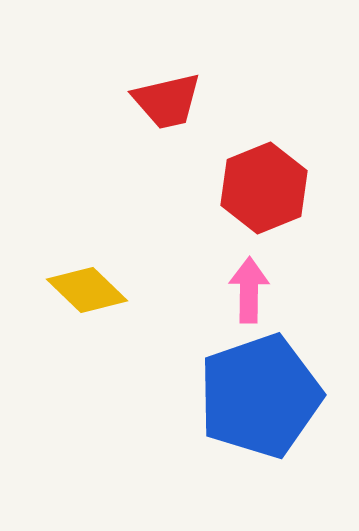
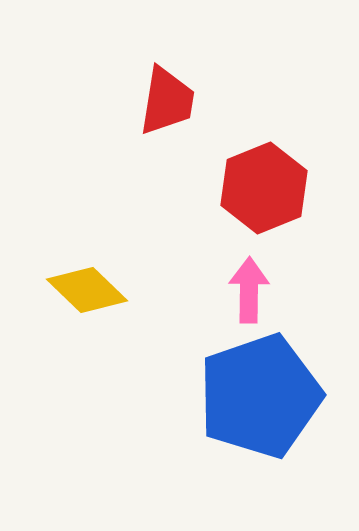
red trapezoid: rotated 68 degrees counterclockwise
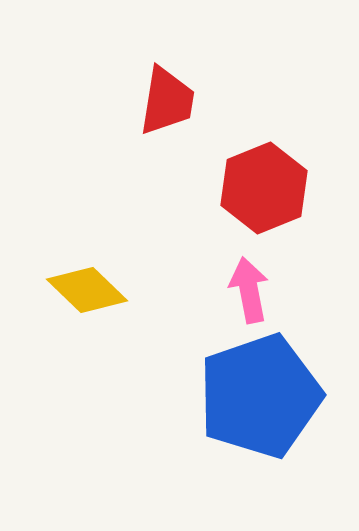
pink arrow: rotated 12 degrees counterclockwise
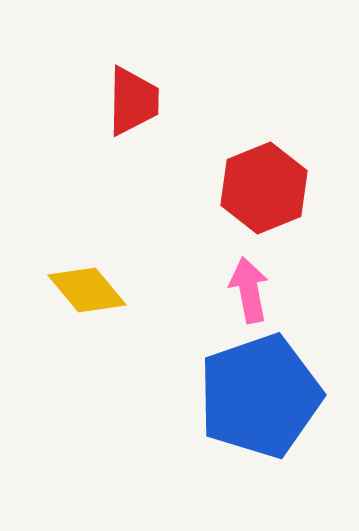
red trapezoid: moved 34 px left; rotated 8 degrees counterclockwise
yellow diamond: rotated 6 degrees clockwise
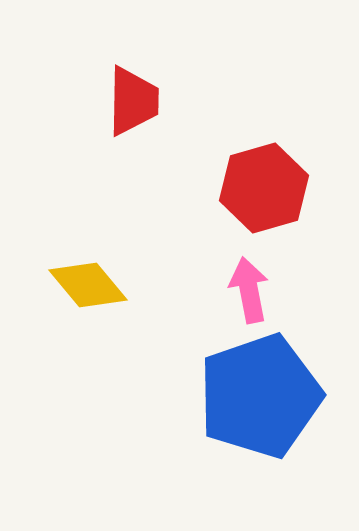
red hexagon: rotated 6 degrees clockwise
yellow diamond: moved 1 px right, 5 px up
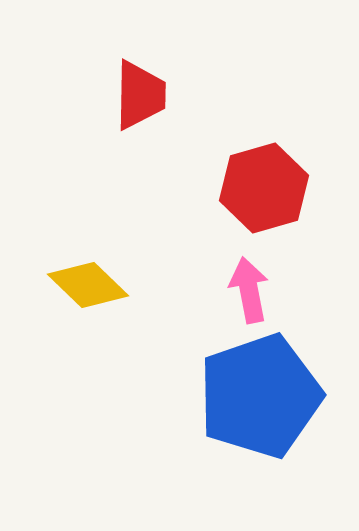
red trapezoid: moved 7 px right, 6 px up
yellow diamond: rotated 6 degrees counterclockwise
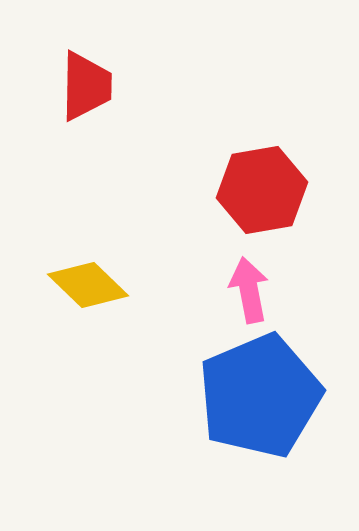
red trapezoid: moved 54 px left, 9 px up
red hexagon: moved 2 px left, 2 px down; rotated 6 degrees clockwise
blue pentagon: rotated 4 degrees counterclockwise
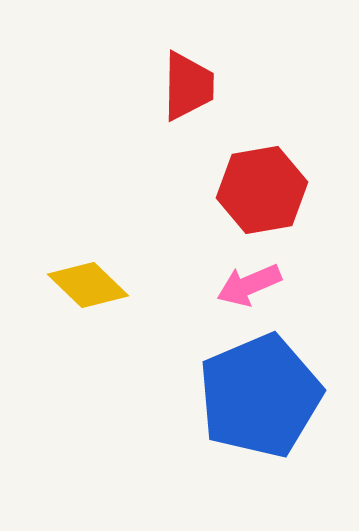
red trapezoid: moved 102 px right
pink arrow: moved 5 px up; rotated 102 degrees counterclockwise
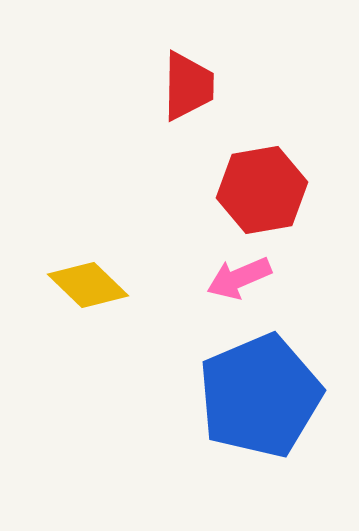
pink arrow: moved 10 px left, 7 px up
